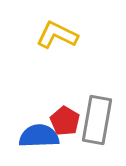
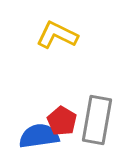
red pentagon: moved 3 px left
blue semicircle: rotated 6 degrees counterclockwise
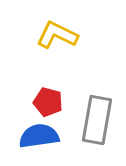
red pentagon: moved 14 px left, 19 px up; rotated 16 degrees counterclockwise
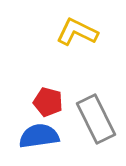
yellow L-shape: moved 20 px right, 3 px up
gray rectangle: moved 1 px left, 1 px up; rotated 36 degrees counterclockwise
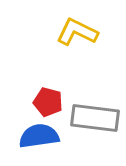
gray rectangle: moved 1 px left, 1 px up; rotated 57 degrees counterclockwise
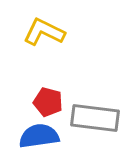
yellow L-shape: moved 33 px left
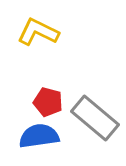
yellow L-shape: moved 6 px left
gray rectangle: rotated 33 degrees clockwise
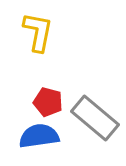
yellow L-shape: rotated 75 degrees clockwise
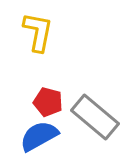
gray rectangle: moved 1 px up
blue semicircle: rotated 21 degrees counterclockwise
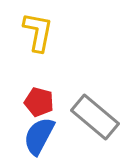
red pentagon: moved 9 px left
blue semicircle: rotated 33 degrees counterclockwise
